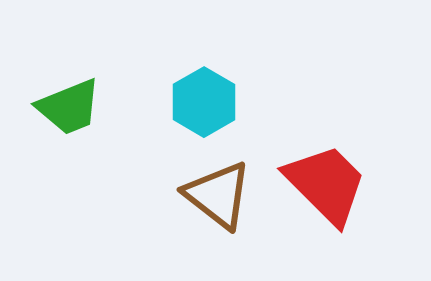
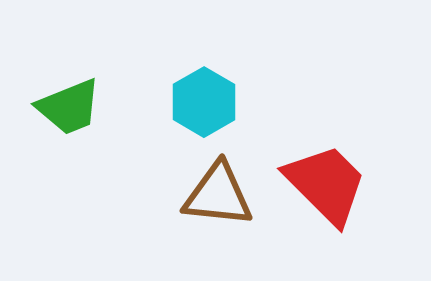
brown triangle: rotated 32 degrees counterclockwise
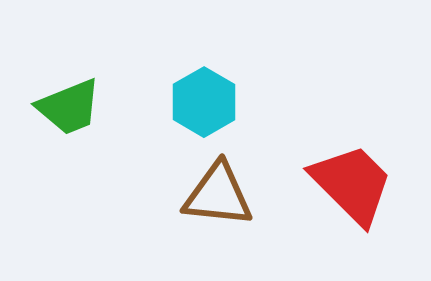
red trapezoid: moved 26 px right
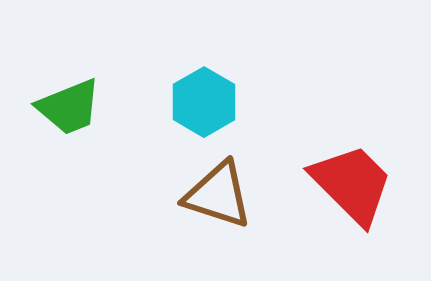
brown triangle: rotated 12 degrees clockwise
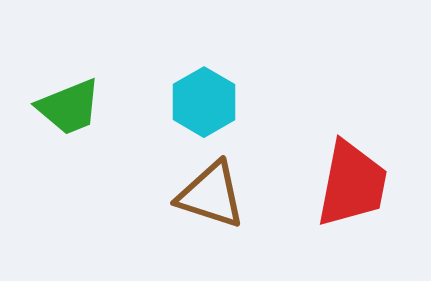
red trapezoid: rotated 56 degrees clockwise
brown triangle: moved 7 px left
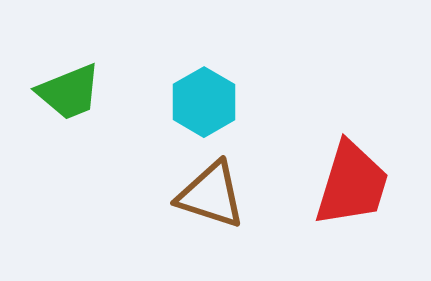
green trapezoid: moved 15 px up
red trapezoid: rotated 6 degrees clockwise
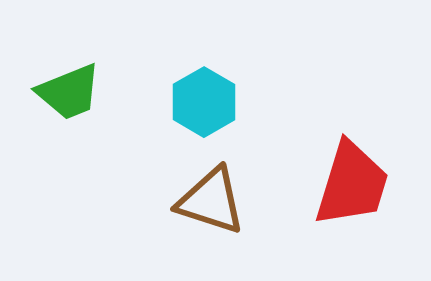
brown triangle: moved 6 px down
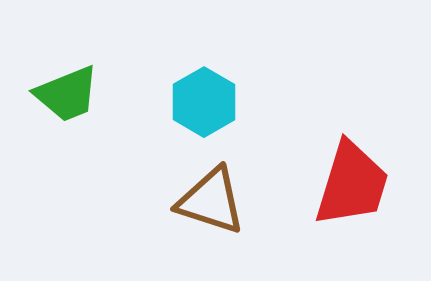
green trapezoid: moved 2 px left, 2 px down
